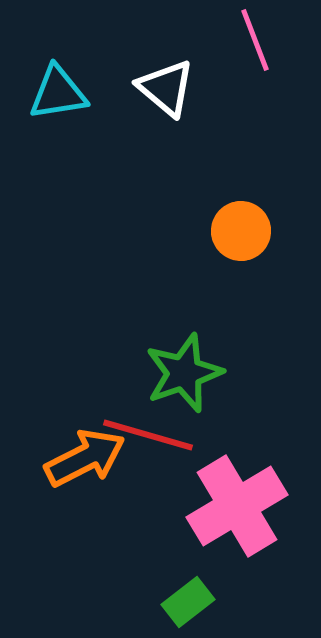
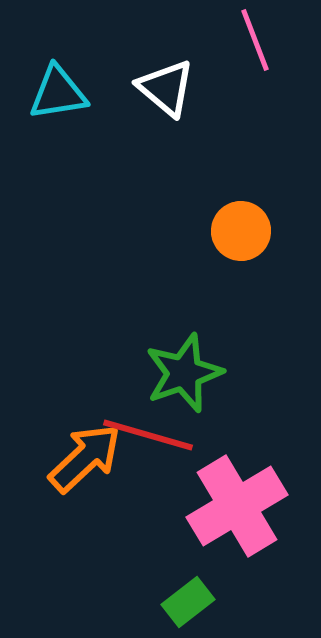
orange arrow: rotated 16 degrees counterclockwise
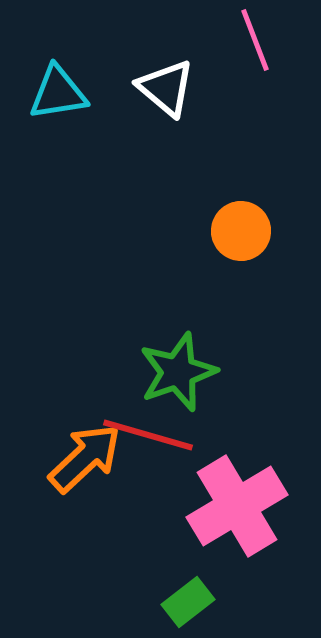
green star: moved 6 px left, 1 px up
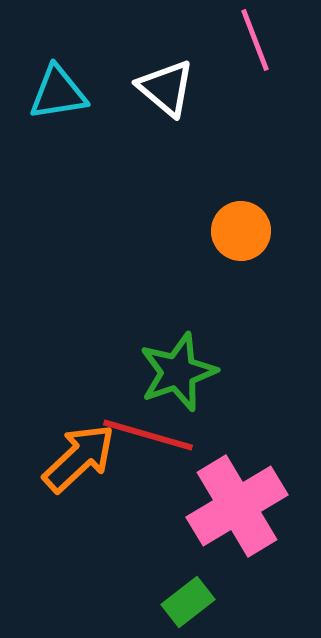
orange arrow: moved 6 px left
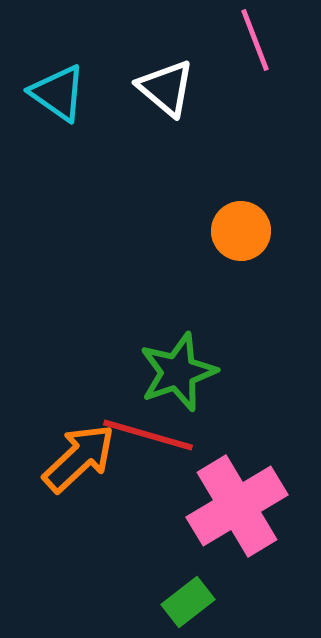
cyan triangle: rotated 44 degrees clockwise
